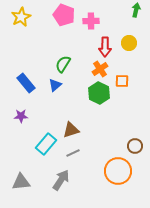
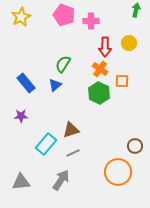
orange cross: rotated 21 degrees counterclockwise
orange circle: moved 1 px down
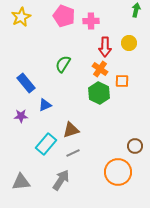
pink pentagon: moved 1 px down
blue triangle: moved 10 px left, 20 px down; rotated 16 degrees clockwise
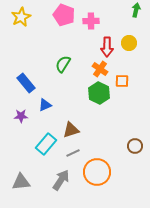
pink pentagon: moved 1 px up
red arrow: moved 2 px right
orange circle: moved 21 px left
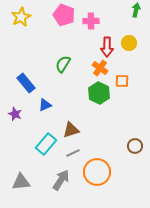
orange cross: moved 1 px up
purple star: moved 6 px left, 2 px up; rotated 24 degrees clockwise
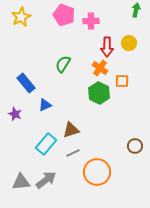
gray arrow: moved 15 px left; rotated 20 degrees clockwise
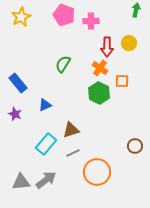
blue rectangle: moved 8 px left
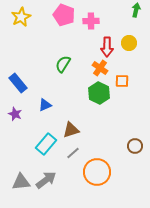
gray line: rotated 16 degrees counterclockwise
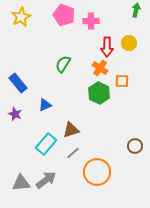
gray triangle: moved 1 px down
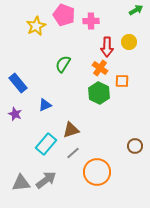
green arrow: rotated 48 degrees clockwise
yellow star: moved 15 px right, 9 px down
yellow circle: moved 1 px up
